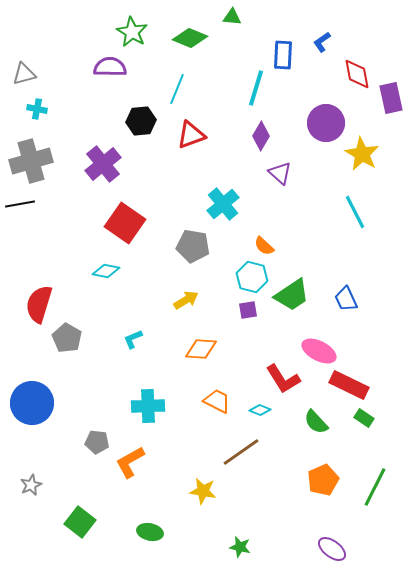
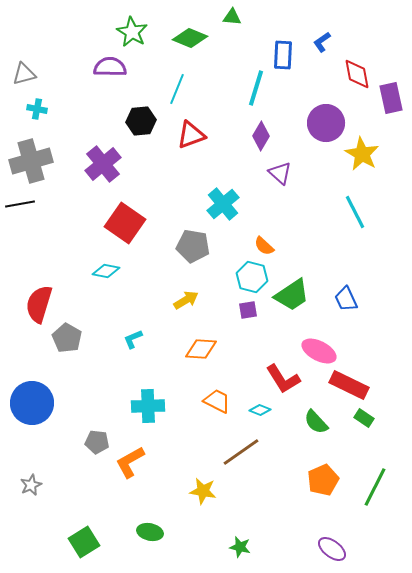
green square at (80, 522): moved 4 px right, 20 px down; rotated 20 degrees clockwise
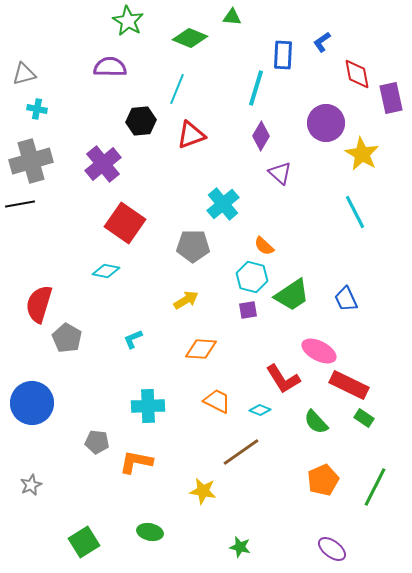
green star at (132, 32): moved 4 px left, 11 px up
gray pentagon at (193, 246): rotated 8 degrees counterclockwise
orange L-shape at (130, 462): moved 6 px right; rotated 40 degrees clockwise
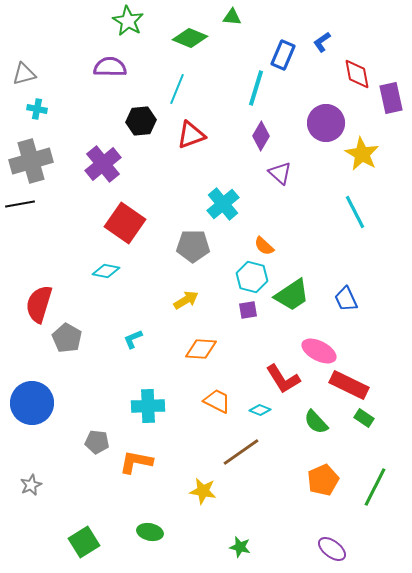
blue rectangle at (283, 55): rotated 20 degrees clockwise
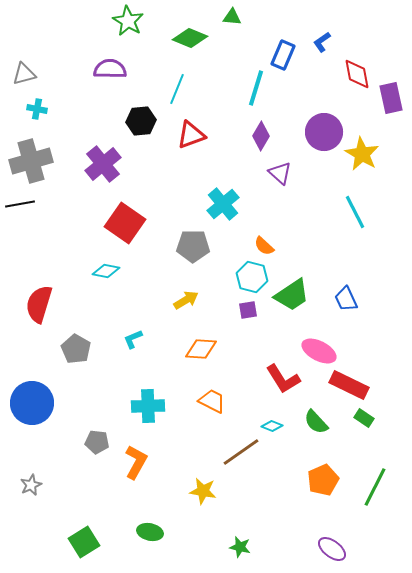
purple semicircle at (110, 67): moved 2 px down
purple circle at (326, 123): moved 2 px left, 9 px down
gray pentagon at (67, 338): moved 9 px right, 11 px down
orange trapezoid at (217, 401): moved 5 px left
cyan diamond at (260, 410): moved 12 px right, 16 px down
orange L-shape at (136, 462): rotated 108 degrees clockwise
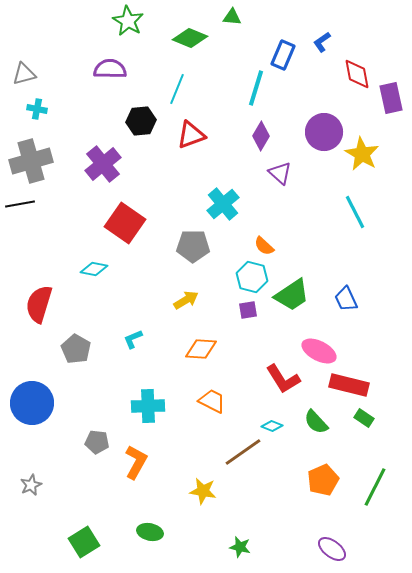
cyan diamond at (106, 271): moved 12 px left, 2 px up
red rectangle at (349, 385): rotated 12 degrees counterclockwise
brown line at (241, 452): moved 2 px right
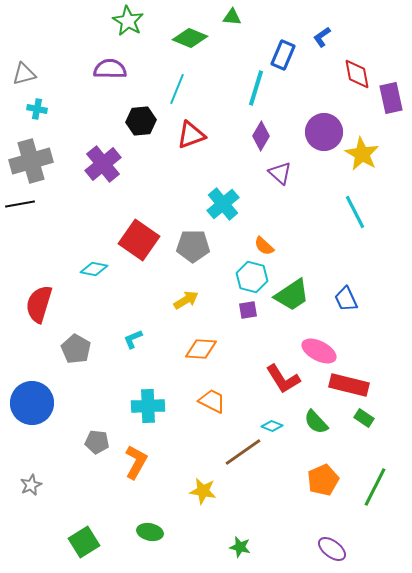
blue L-shape at (322, 42): moved 5 px up
red square at (125, 223): moved 14 px right, 17 px down
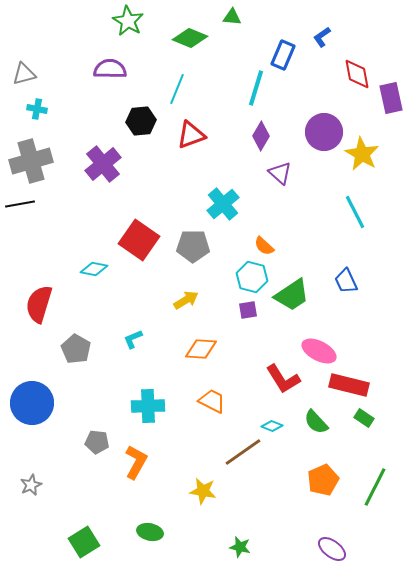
blue trapezoid at (346, 299): moved 18 px up
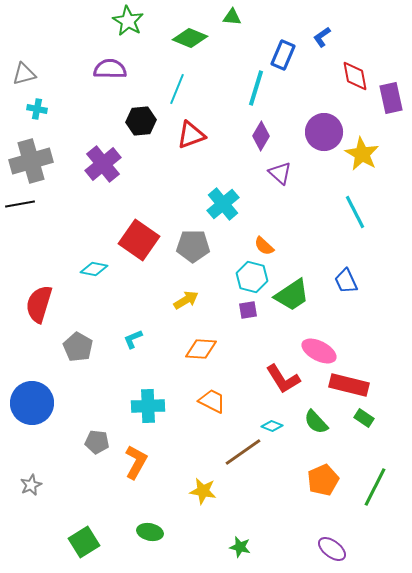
red diamond at (357, 74): moved 2 px left, 2 px down
gray pentagon at (76, 349): moved 2 px right, 2 px up
